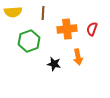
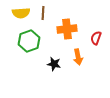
yellow semicircle: moved 8 px right, 1 px down
red semicircle: moved 4 px right, 9 px down
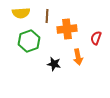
brown line: moved 4 px right, 3 px down
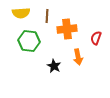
green hexagon: rotated 25 degrees clockwise
black star: moved 2 px down; rotated 16 degrees clockwise
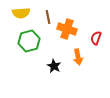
brown line: moved 1 px right, 1 px down; rotated 16 degrees counterclockwise
orange cross: rotated 24 degrees clockwise
green hexagon: rotated 20 degrees counterclockwise
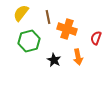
yellow semicircle: rotated 132 degrees clockwise
black star: moved 6 px up
